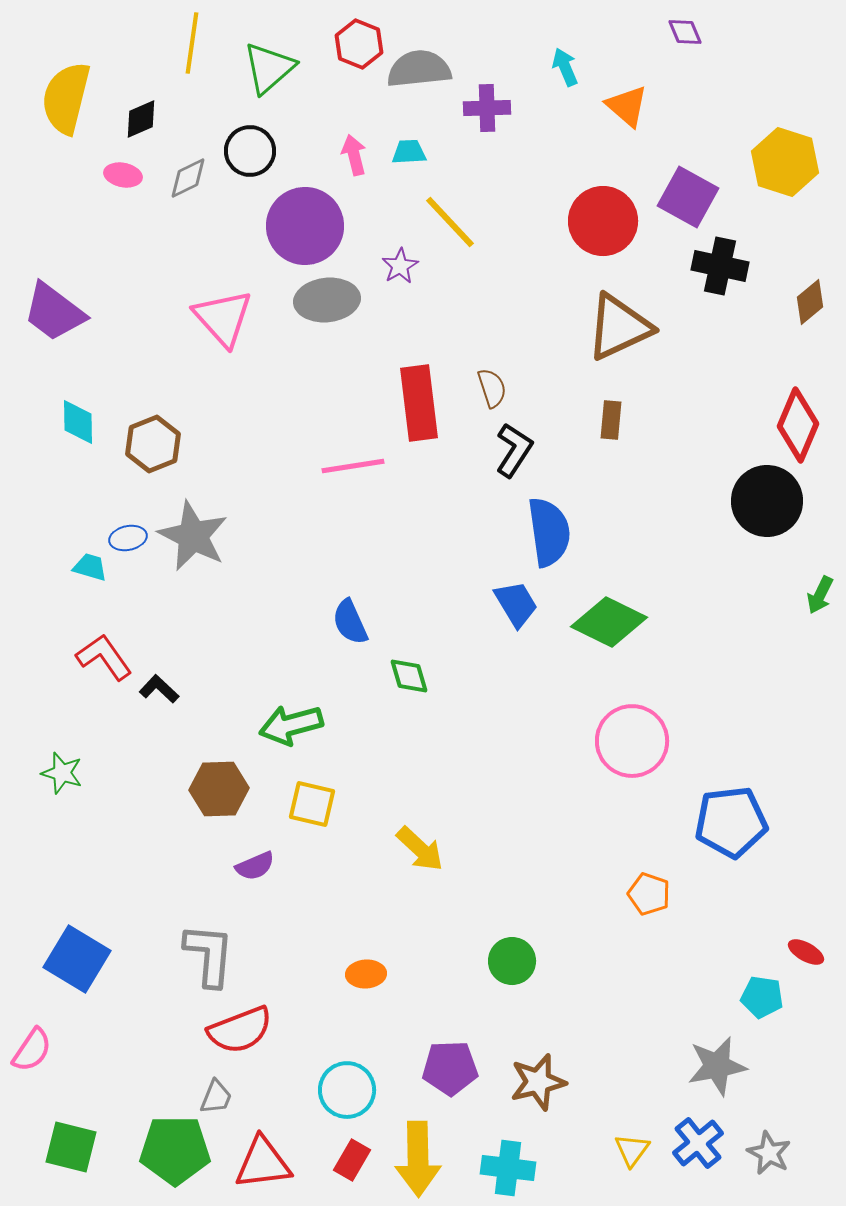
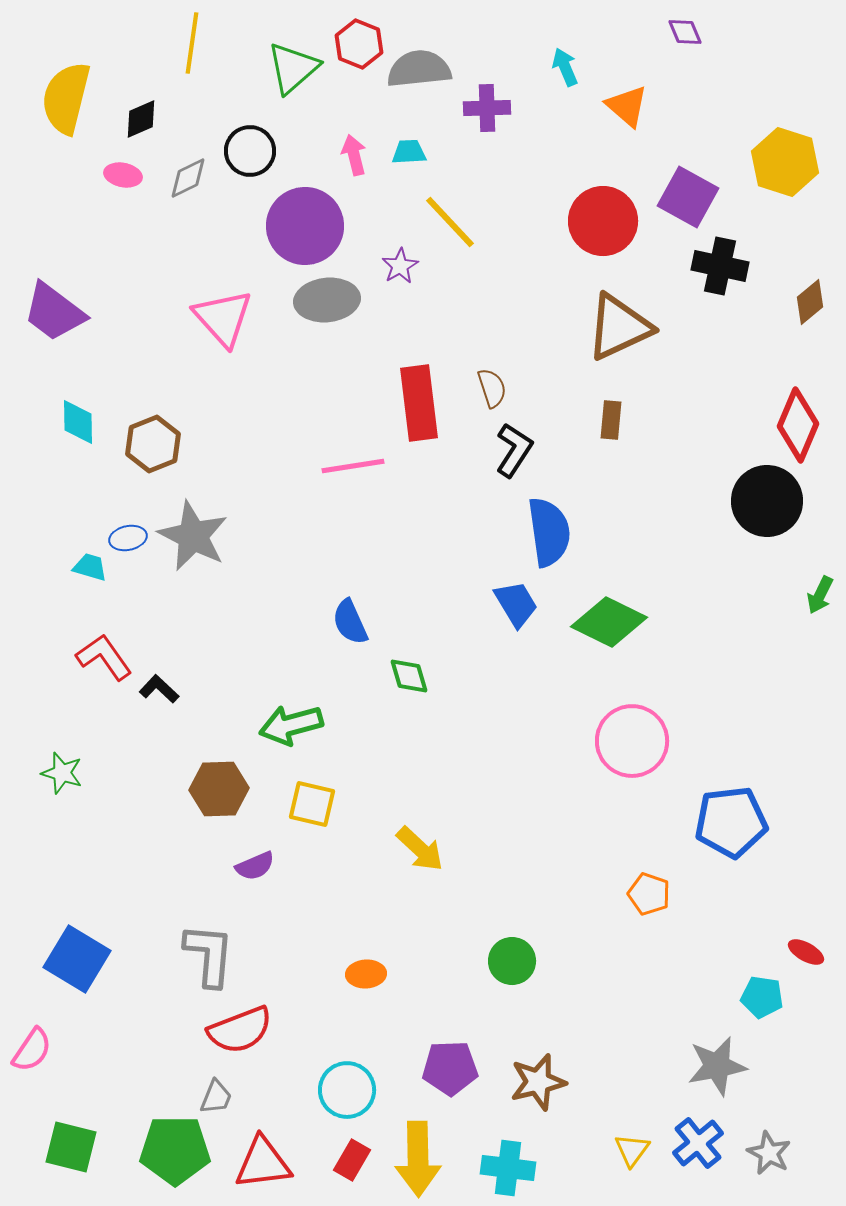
green triangle at (269, 68): moved 24 px right
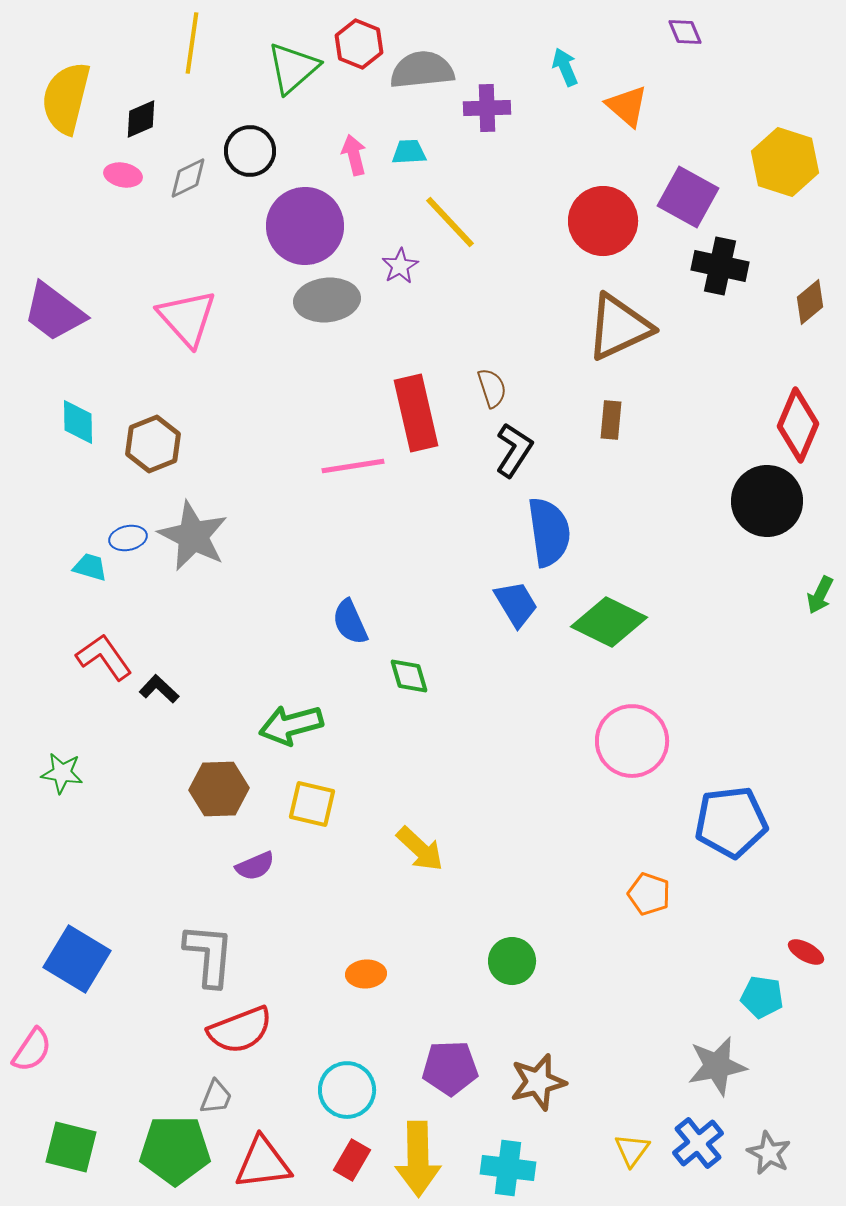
gray semicircle at (419, 69): moved 3 px right, 1 px down
pink triangle at (223, 318): moved 36 px left
red rectangle at (419, 403): moved 3 px left, 10 px down; rotated 6 degrees counterclockwise
green star at (62, 773): rotated 9 degrees counterclockwise
